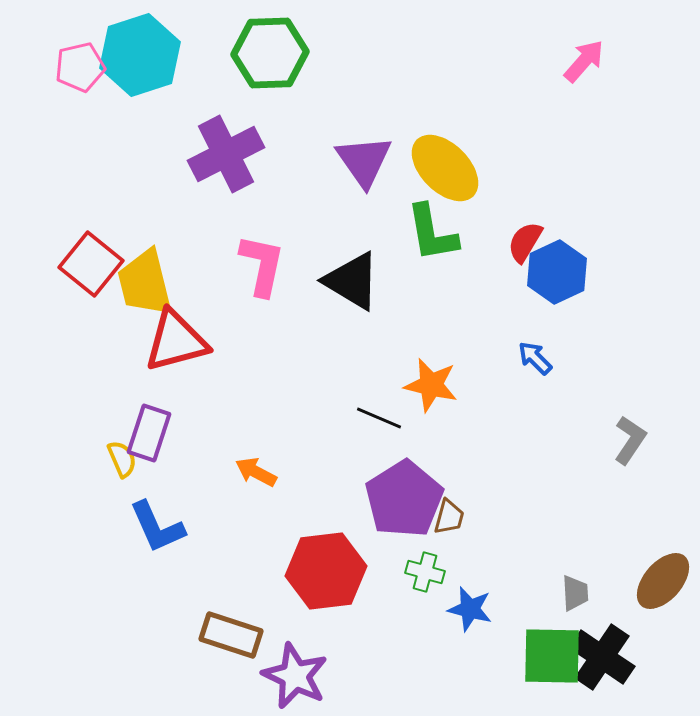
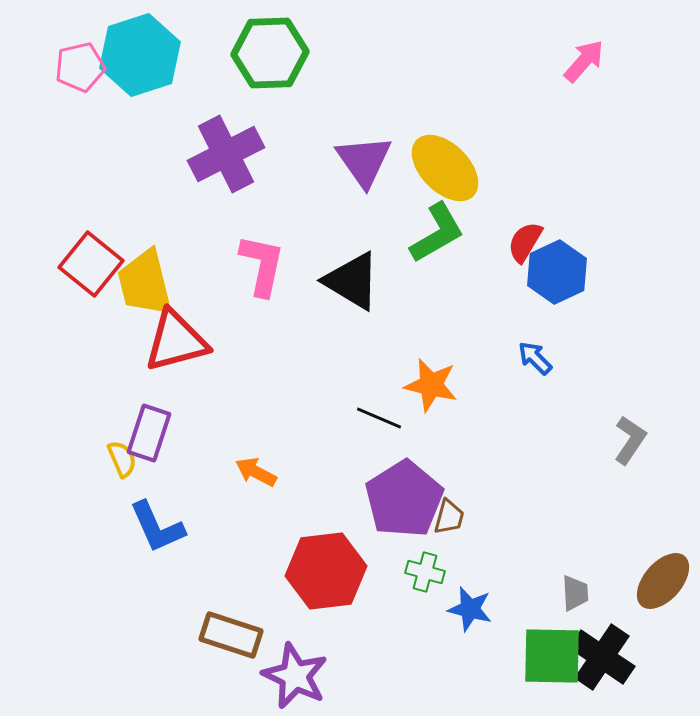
green L-shape: moved 5 px right; rotated 110 degrees counterclockwise
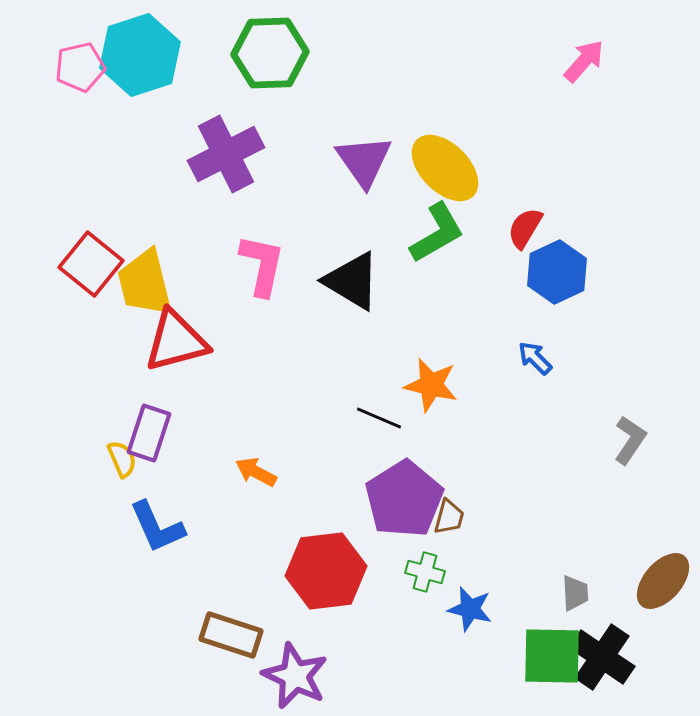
red semicircle: moved 14 px up
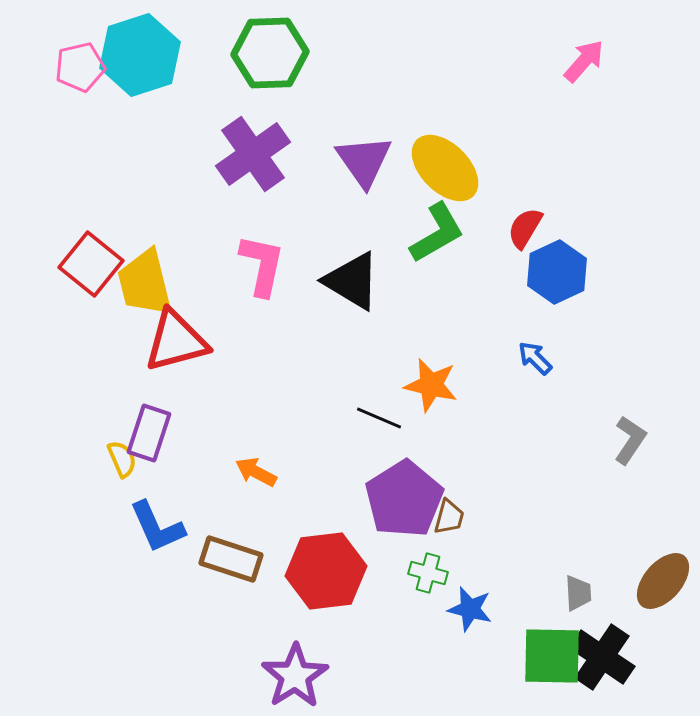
purple cross: moved 27 px right; rotated 8 degrees counterclockwise
green cross: moved 3 px right, 1 px down
gray trapezoid: moved 3 px right
brown rectangle: moved 76 px up
purple star: rotated 14 degrees clockwise
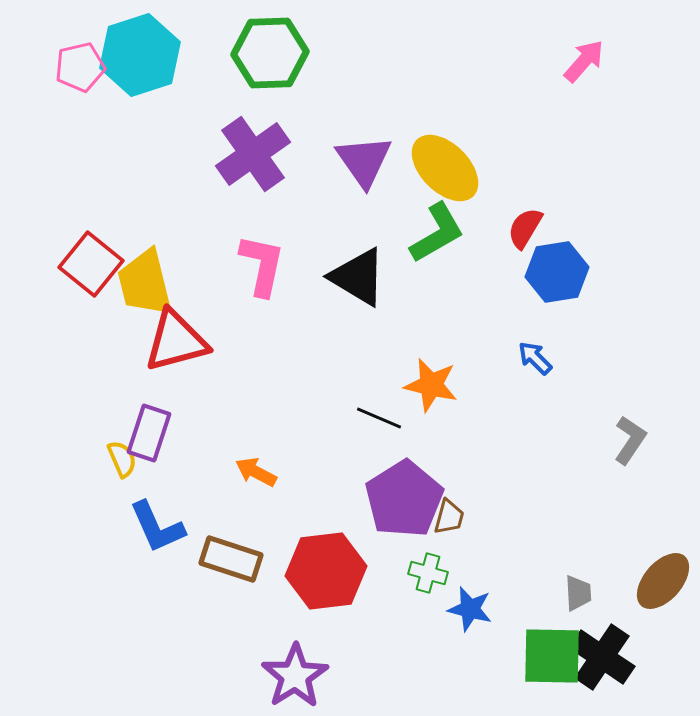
blue hexagon: rotated 16 degrees clockwise
black triangle: moved 6 px right, 4 px up
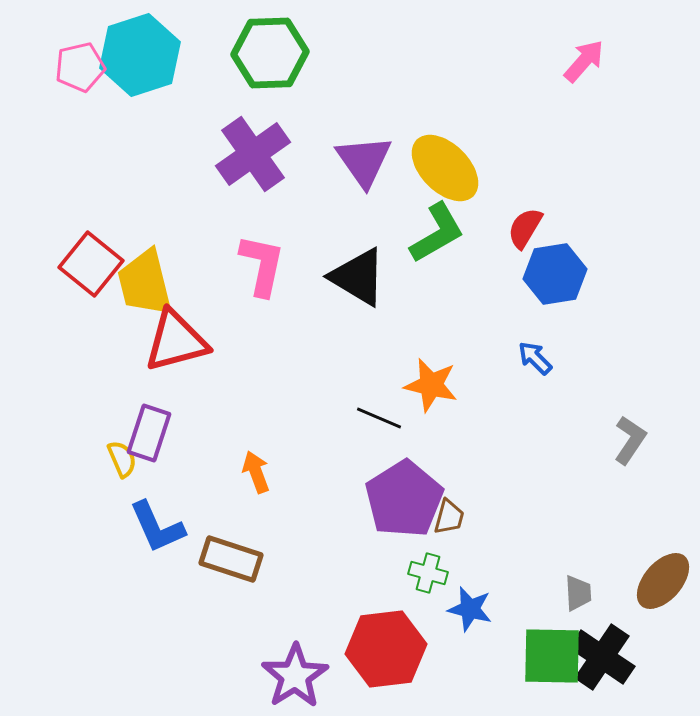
blue hexagon: moved 2 px left, 2 px down
orange arrow: rotated 42 degrees clockwise
red hexagon: moved 60 px right, 78 px down
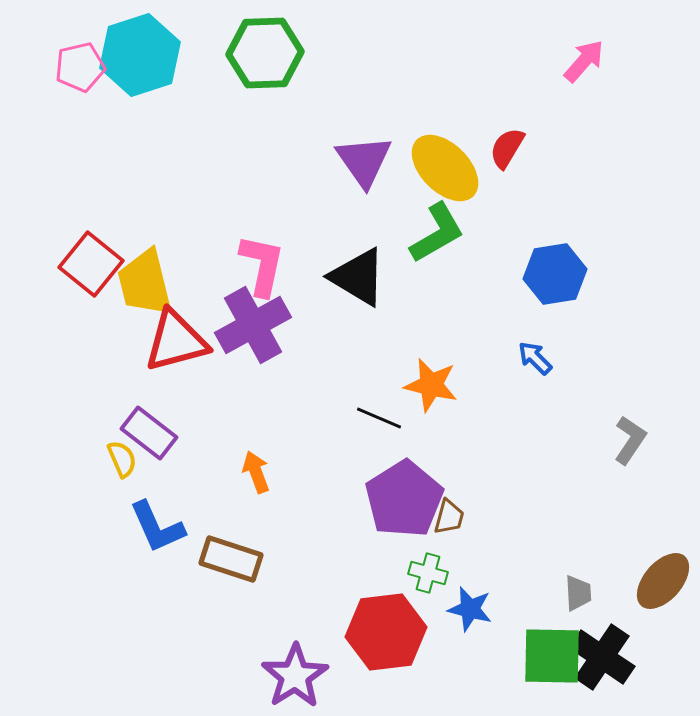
green hexagon: moved 5 px left
purple cross: moved 171 px down; rotated 6 degrees clockwise
red semicircle: moved 18 px left, 80 px up
purple rectangle: rotated 70 degrees counterclockwise
red hexagon: moved 17 px up
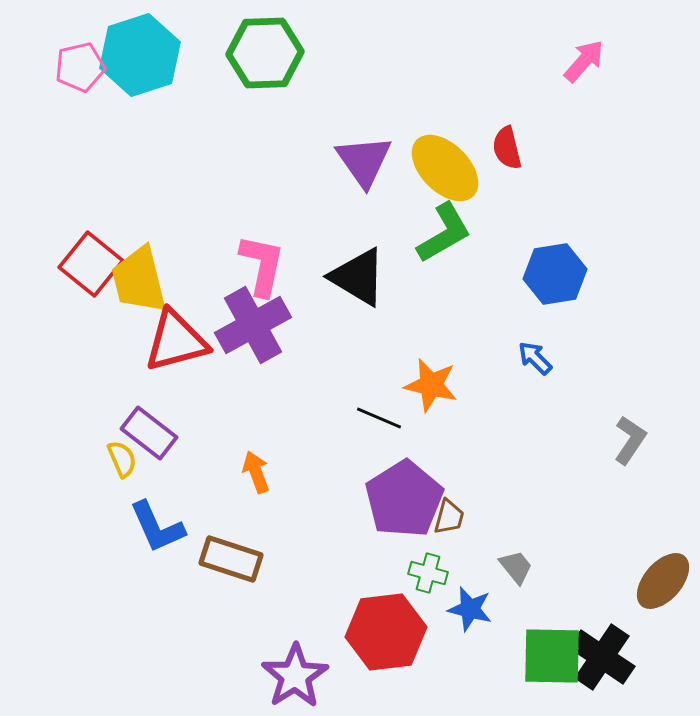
red semicircle: rotated 45 degrees counterclockwise
green L-shape: moved 7 px right
yellow trapezoid: moved 6 px left, 3 px up
gray trapezoid: moved 62 px left, 26 px up; rotated 36 degrees counterclockwise
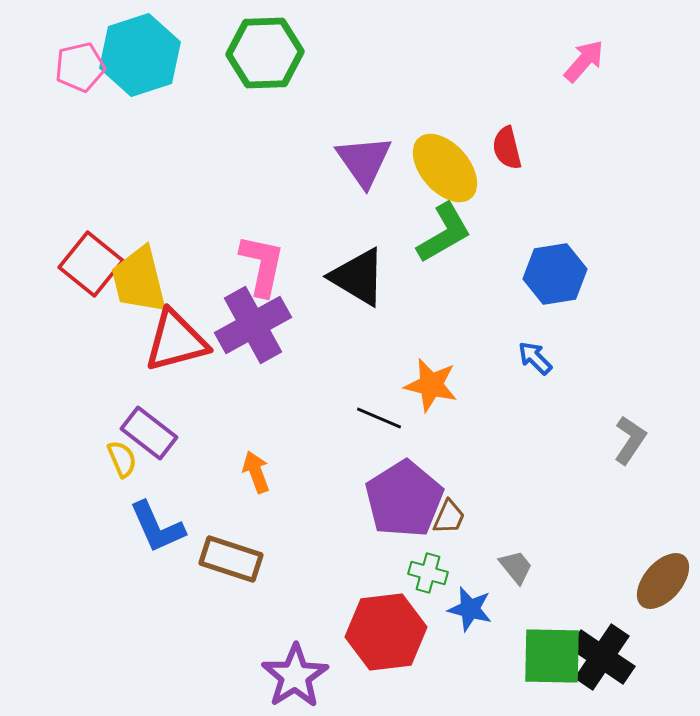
yellow ellipse: rotated 4 degrees clockwise
brown trapezoid: rotated 9 degrees clockwise
